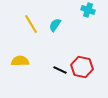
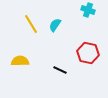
red hexagon: moved 6 px right, 14 px up
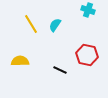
red hexagon: moved 1 px left, 2 px down
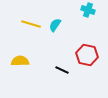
yellow line: rotated 42 degrees counterclockwise
black line: moved 2 px right
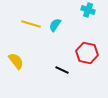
red hexagon: moved 2 px up
yellow semicircle: moved 4 px left; rotated 54 degrees clockwise
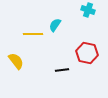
yellow line: moved 2 px right, 10 px down; rotated 18 degrees counterclockwise
black line: rotated 32 degrees counterclockwise
